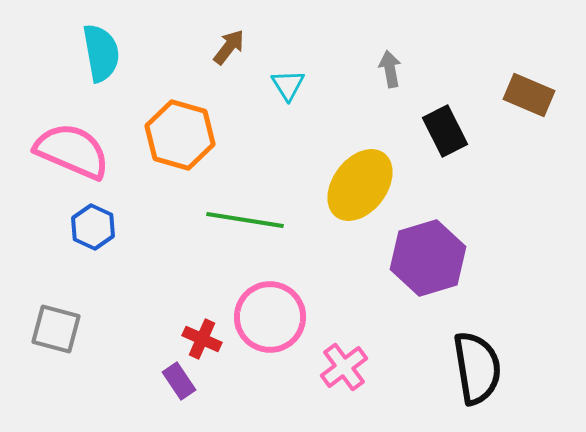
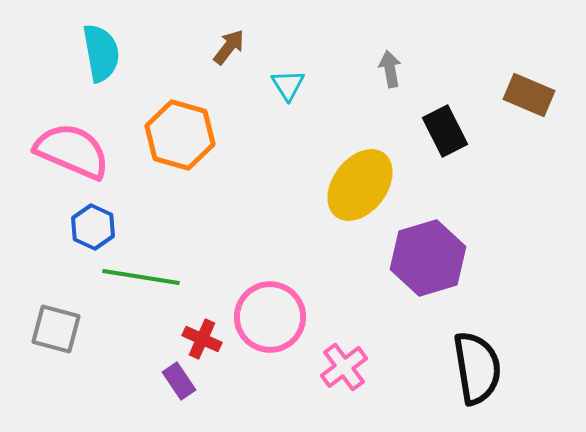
green line: moved 104 px left, 57 px down
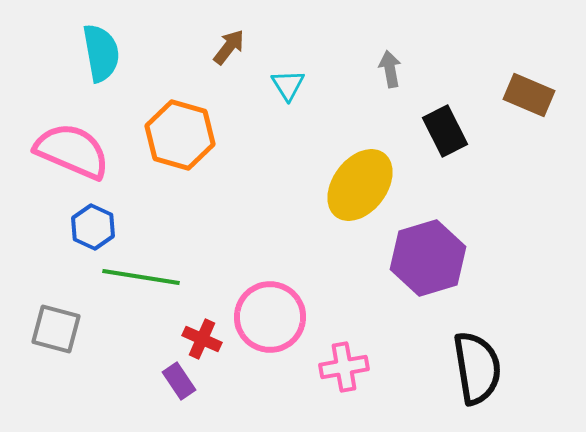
pink cross: rotated 27 degrees clockwise
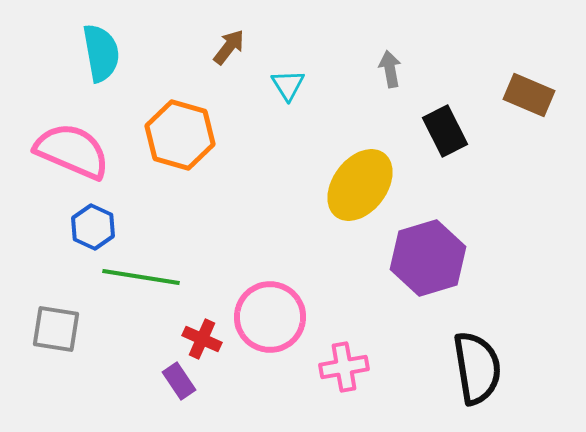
gray square: rotated 6 degrees counterclockwise
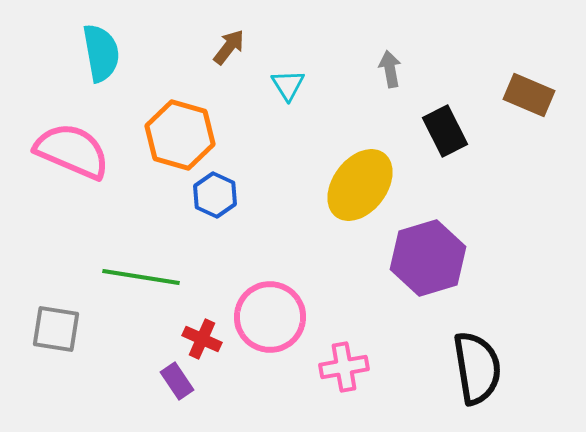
blue hexagon: moved 122 px right, 32 px up
purple rectangle: moved 2 px left
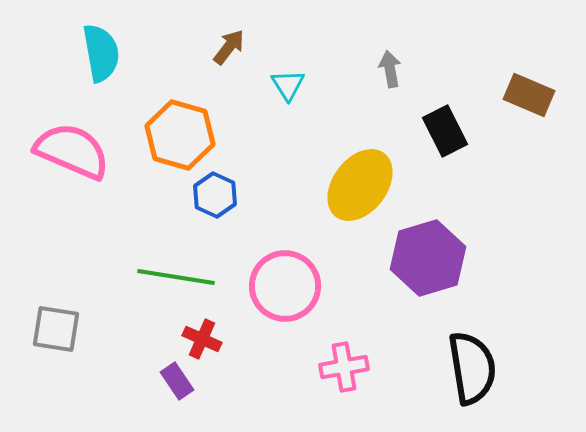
green line: moved 35 px right
pink circle: moved 15 px right, 31 px up
black semicircle: moved 5 px left
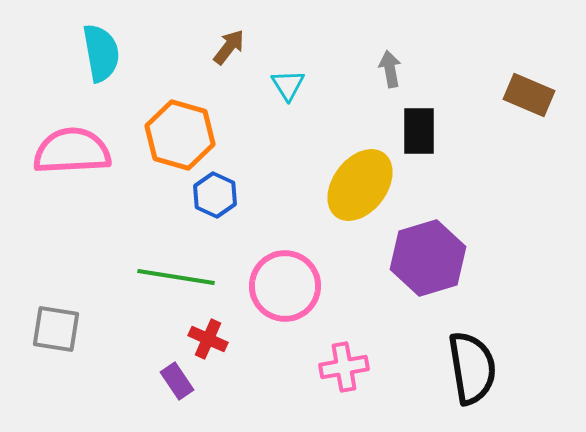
black rectangle: moved 26 px left; rotated 27 degrees clockwise
pink semicircle: rotated 26 degrees counterclockwise
red cross: moved 6 px right
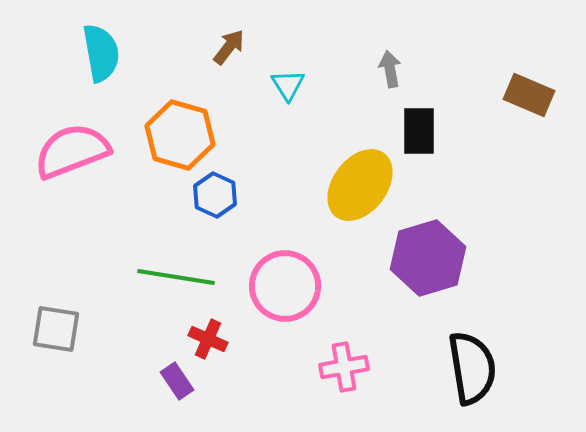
pink semicircle: rotated 18 degrees counterclockwise
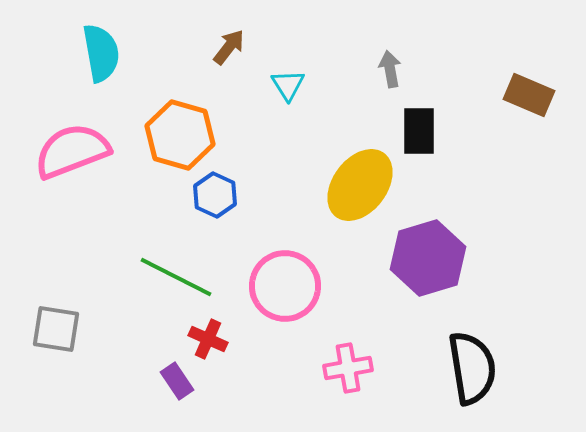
green line: rotated 18 degrees clockwise
pink cross: moved 4 px right, 1 px down
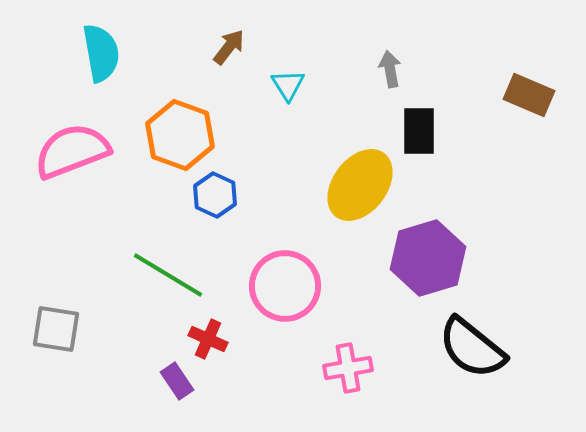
orange hexagon: rotated 4 degrees clockwise
green line: moved 8 px left, 2 px up; rotated 4 degrees clockwise
black semicircle: moved 20 px up; rotated 138 degrees clockwise
